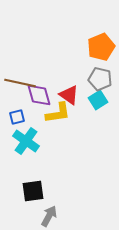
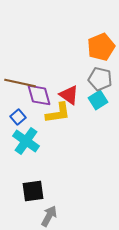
blue square: moved 1 px right; rotated 28 degrees counterclockwise
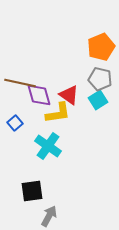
blue square: moved 3 px left, 6 px down
cyan cross: moved 22 px right, 5 px down
black square: moved 1 px left
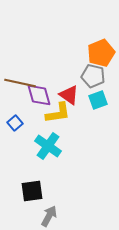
orange pentagon: moved 6 px down
gray pentagon: moved 7 px left, 3 px up
cyan square: rotated 12 degrees clockwise
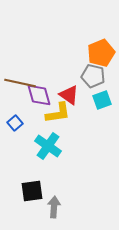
cyan square: moved 4 px right
gray arrow: moved 5 px right, 9 px up; rotated 25 degrees counterclockwise
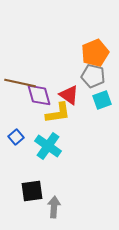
orange pentagon: moved 6 px left
blue square: moved 1 px right, 14 px down
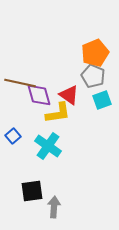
gray pentagon: rotated 10 degrees clockwise
blue square: moved 3 px left, 1 px up
